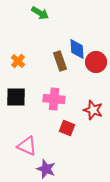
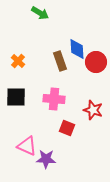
purple star: moved 10 px up; rotated 18 degrees counterclockwise
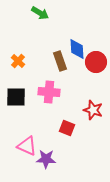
pink cross: moved 5 px left, 7 px up
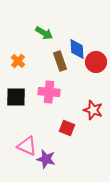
green arrow: moved 4 px right, 20 px down
purple star: rotated 12 degrees clockwise
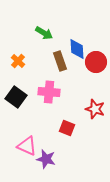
black square: rotated 35 degrees clockwise
red star: moved 2 px right, 1 px up
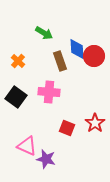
red circle: moved 2 px left, 6 px up
red star: moved 14 px down; rotated 18 degrees clockwise
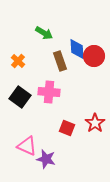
black square: moved 4 px right
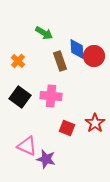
pink cross: moved 2 px right, 4 px down
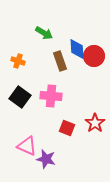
orange cross: rotated 24 degrees counterclockwise
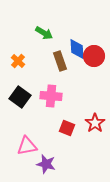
orange cross: rotated 24 degrees clockwise
pink triangle: rotated 35 degrees counterclockwise
purple star: moved 5 px down
